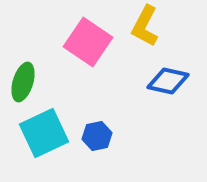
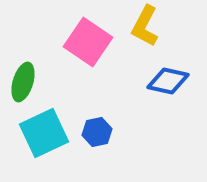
blue hexagon: moved 4 px up
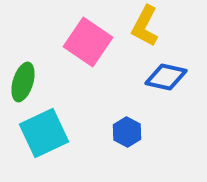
blue diamond: moved 2 px left, 4 px up
blue hexagon: moved 30 px right; rotated 20 degrees counterclockwise
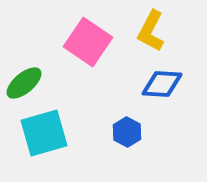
yellow L-shape: moved 6 px right, 5 px down
blue diamond: moved 4 px left, 7 px down; rotated 9 degrees counterclockwise
green ellipse: moved 1 px right, 1 px down; rotated 33 degrees clockwise
cyan square: rotated 9 degrees clockwise
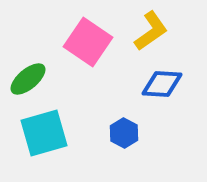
yellow L-shape: rotated 153 degrees counterclockwise
green ellipse: moved 4 px right, 4 px up
blue hexagon: moved 3 px left, 1 px down
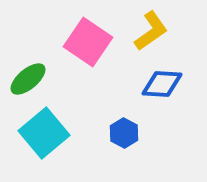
cyan square: rotated 24 degrees counterclockwise
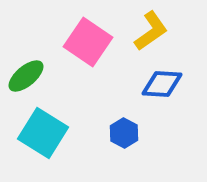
green ellipse: moved 2 px left, 3 px up
cyan square: moved 1 px left; rotated 18 degrees counterclockwise
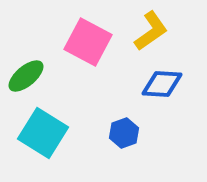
pink square: rotated 6 degrees counterclockwise
blue hexagon: rotated 12 degrees clockwise
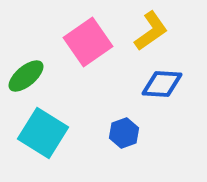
pink square: rotated 27 degrees clockwise
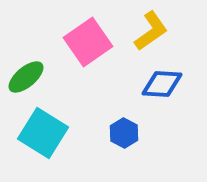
green ellipse: moved 1 px down
blue hexagon: rotated 12 degrees counterclockwise
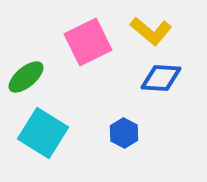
yellow L-shape: rotated 75 degrees clockwise
pink square: rotated 9 degrees clockwise
blue diamond: moved 1 px left, 6 px up
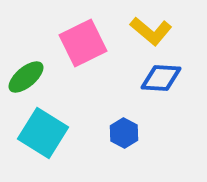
pink square: moved 5 px left, 1 px down
